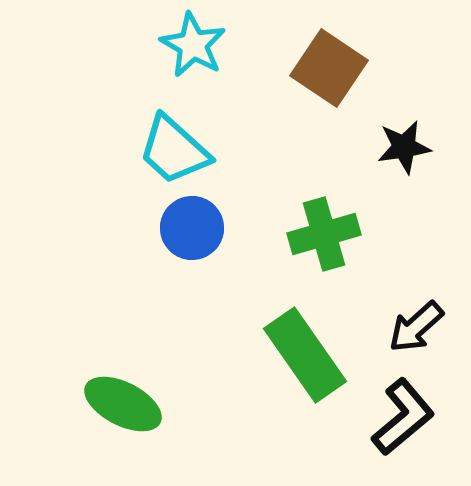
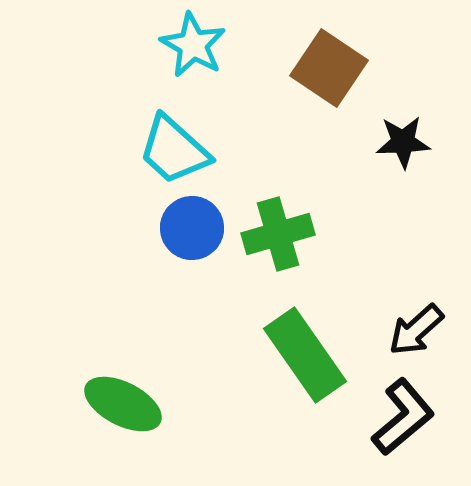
black star: moved 1 px left, 5 px up; rotated 6 degrees clockwise
green cross: moved 46 px left
black arrow: moved 3 px down
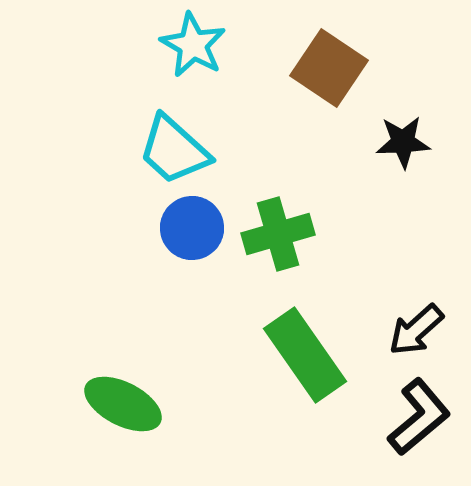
black L-shape: moved 16 px right
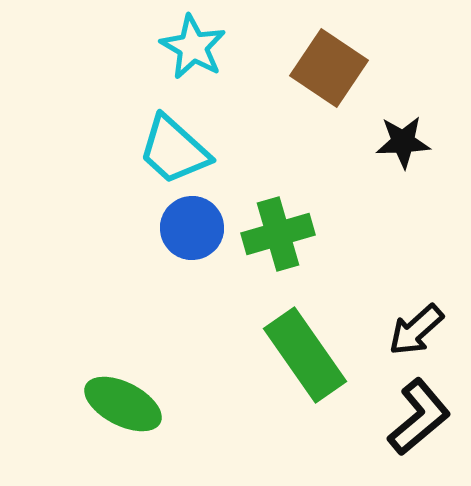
cyan star: moved 2 px down
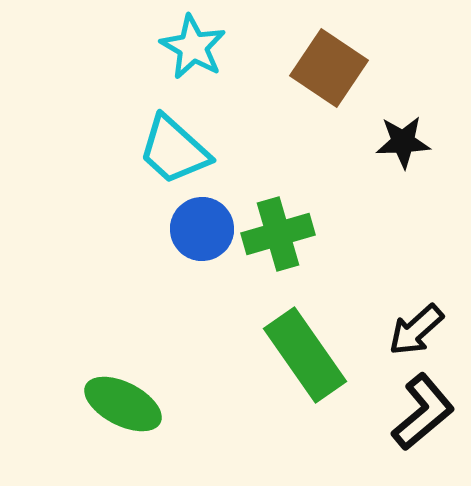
blue circle: moved 10 px right, 1 px down
black L-shape: moved 4 px right, 5 px up
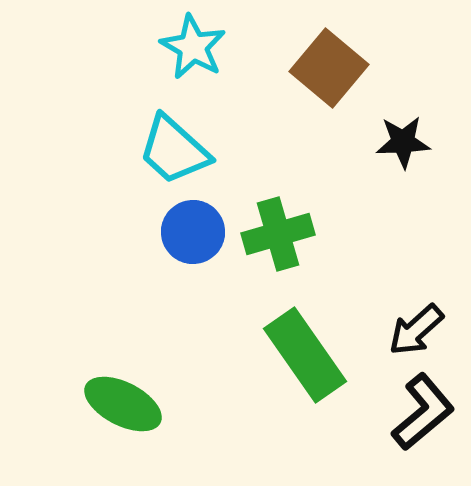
brown square: rotated 6 degrees clockwise
blue circle: moved 9 px left, 3 px down
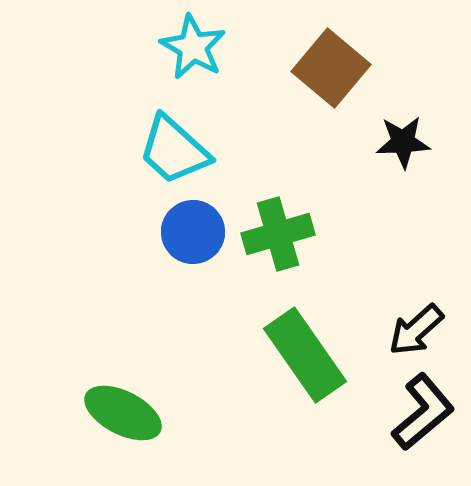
brown square: moved 2 px right
green ellipse: moved 9 px down
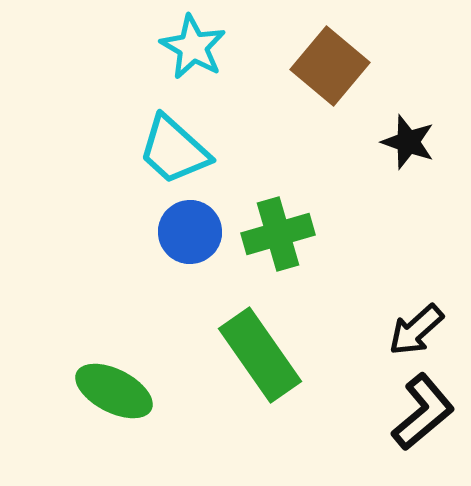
brown square: moved 1 px left, 2 px up
black star: moved 5 px right; rotated 22 degrees clockwise
blue circle: moved 3 px left
green rectangle: moved 45 px left
green ellipse: moved 9 px left, 22 px up
